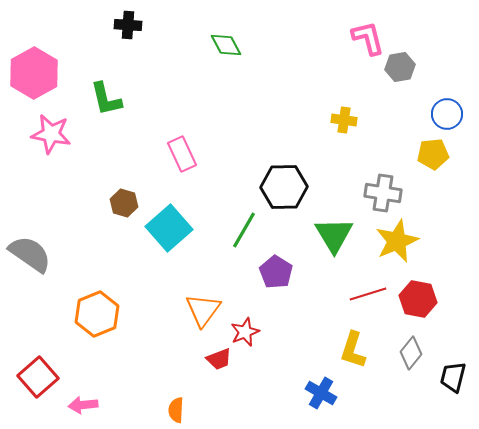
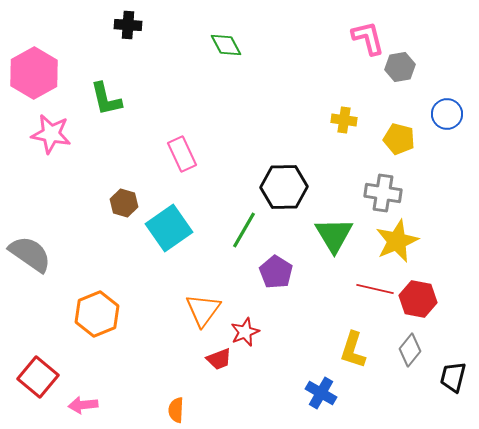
yellow pentagon: moved 34 px left, 15 px up; rotated 20 degrees clockwise
cyan square: rotated 6 degrees clockwise
red line: moved 7 px right, 5 px up; rotated 30 degrees clockwise
gray diamond: moved 1 px left, 3 px up
red square: rotated 9 degrees counterclockwise
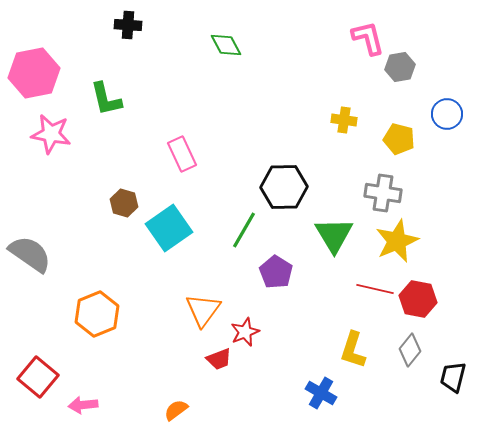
pink hexagon: rotated 18 degrees clockwise
orange semicircle: rotated 50 degrees clockwise
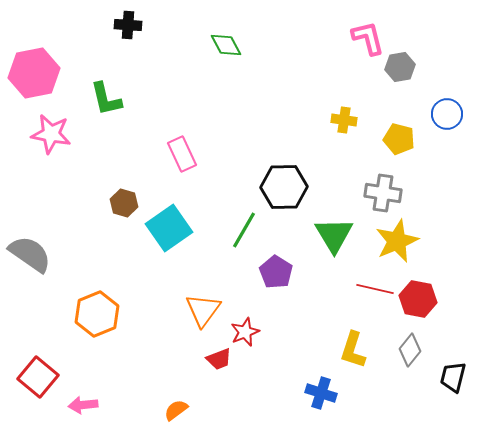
blue cross: rotated 12 degrees counterclockwise
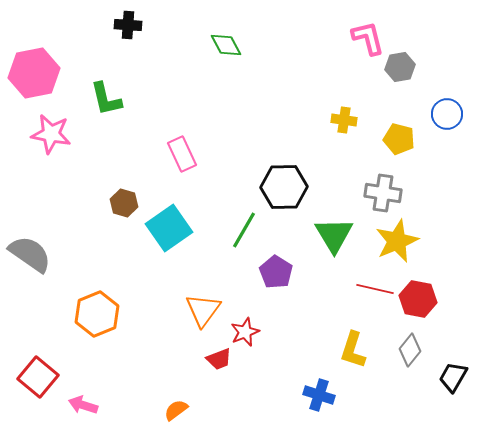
black trapezoid: rotated 16 degrees clockwise
blue cross: moved 2 px left, 2 px down
pink arrow: rotated 24 degrees clockwise
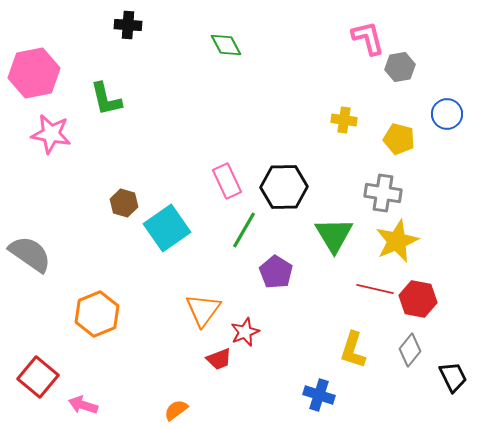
pink rectangle: moved 45 px right, 27 px down
cyan square: moved 2 px left
black trapezoid: rotated 124 degrees clockwise
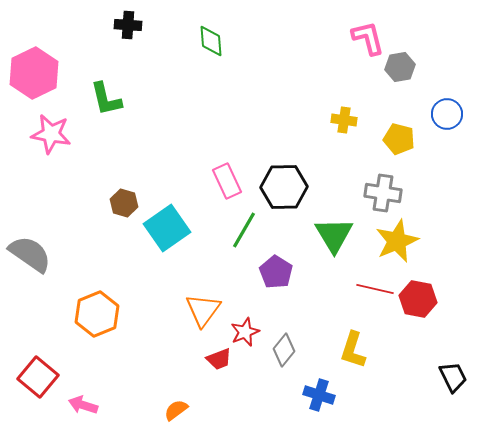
green diamond: moved 15 px left, 4 px up; rotated 24 degrees clockwise
pink hexagon: rotated 15 degrees counterclockwise
gray diamond: moved 126 px left
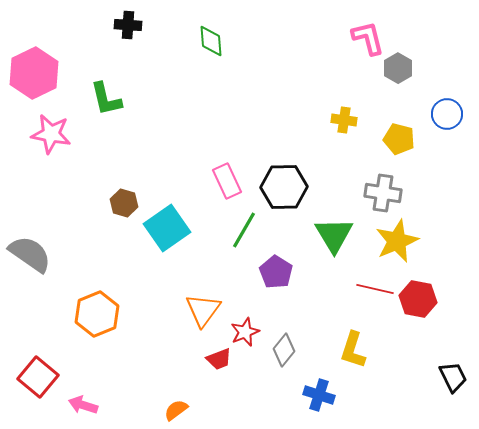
gray hexagon: moved 2 px left, 1 px down; rotated 20 degrees counterclockwise
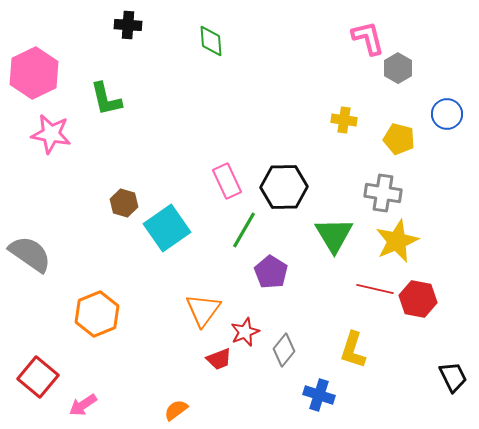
purple pentagon: moved 5 px left
pink arrow: rotated 52 degrees counterclockwise
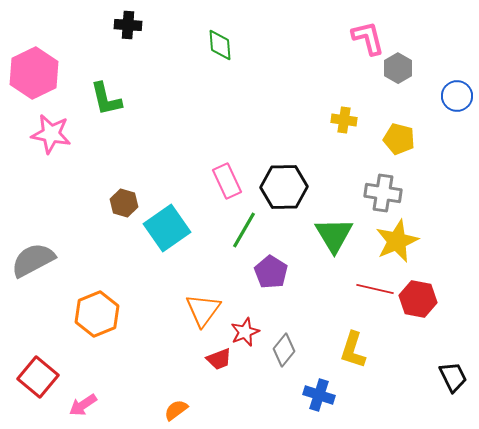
green diamond: moved 9 px right, 4 px down
blue circle: moved 10 px right, 18 px up
gray semicircle: moved 3 px right, 6 px down; rotated 63 degrees counterclockwise
